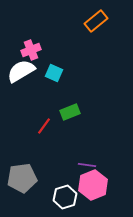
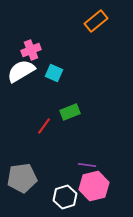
pink hexagon: moved 1 px right, 1 px down; rotated 8 degrees clockwise
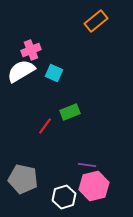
red line: moved 1 px right
gray pentagon: moved 1 px right, 1 px down; rotated 20 degrees clockwise
white hexagon: moved 1 px left
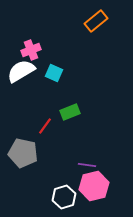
gray pentagon: moved 26 px up
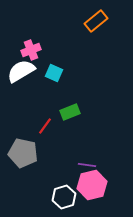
pink hexagon: moved 2 px left, 1 px up
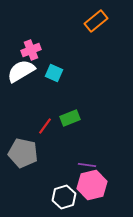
green rectangle: moved 6 px down
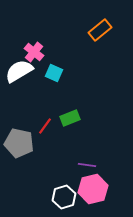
orange rectangle: moved 4 px right, 9 px down
pink cross: moved 3 px right, 2 px down; rotated 30 degrees counterclockwise
white semicircle: moved 2 px left
gray pentagon: moved 4 px left, 10 px up
pink hexagon: moved 1 px right, 4 px down
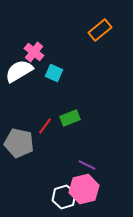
purple line: rotated 18 degrees clockwise
pink hexagon: moved 9 px left
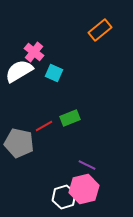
red line: moved 1 px left; rotated 24 degrees clockwise
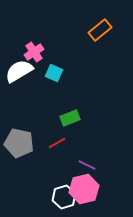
pink cross: rotated 18 degrees clockwise
red line: moved 13 px right, 17 px down
